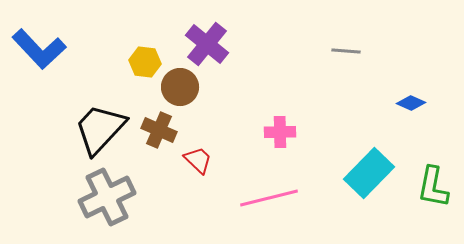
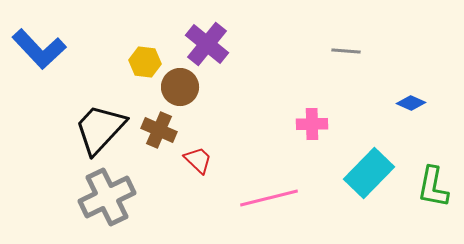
pink cross: moved 32 px right, 8 px up
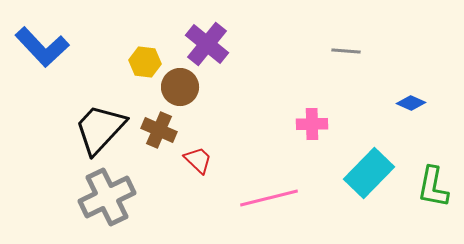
blue L-shape: moved 3 px right, 2 px up
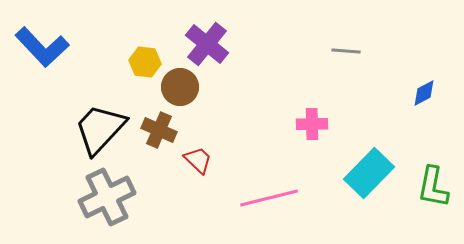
blue diamond: moved 13 px right, 10 px up; rotated 52 degrees counterclockwise
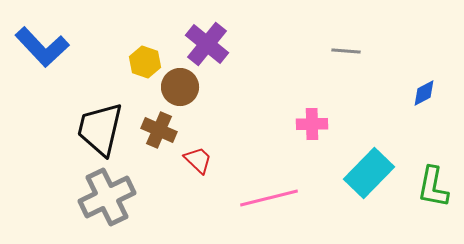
yellow hexagon: rotated 12 degrees clockwise
black trapezoid: rotated 30 degrees counterclockwise
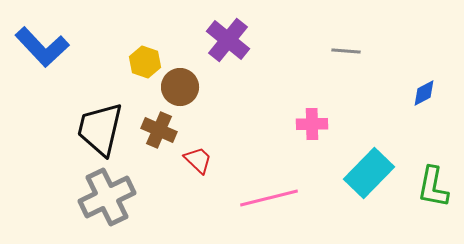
purple cross: moved 21 px right, 4 px up
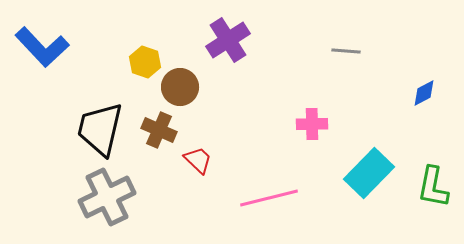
purple cross: rotated 18 degrees clockwise
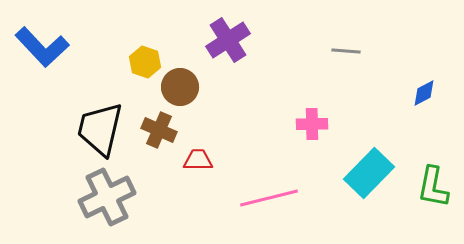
red trapezoid: rotated 44 degrees counterclockwise
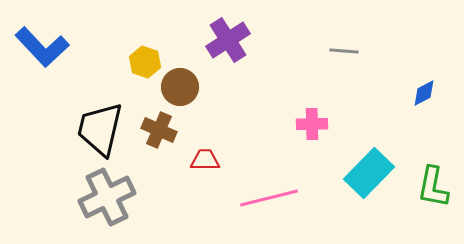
gray line: moved 2 px left
red trapezoid: moved 7 px right
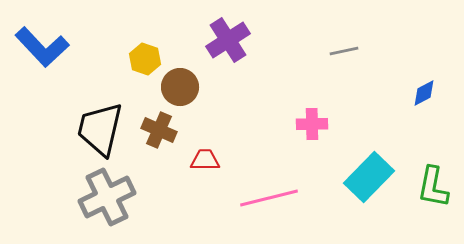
gray line: rotated 16 degrees counterclockwise
yellow hexagon: moved 3 px up
cyan rectangle: moved 4 px down
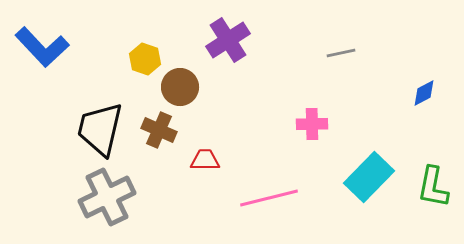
gray line: moved 3 px left, 2 px down
